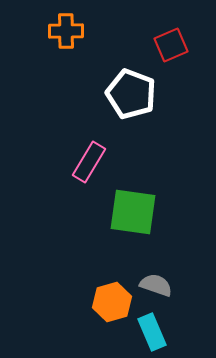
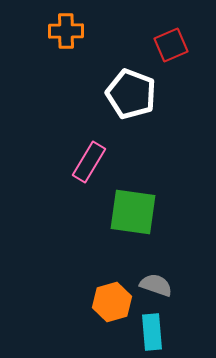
cyan rectangle: rotated 18 degrees clockwise
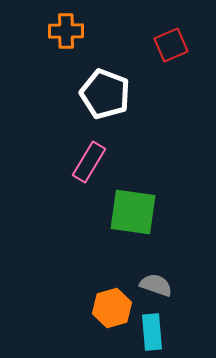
white pentagon: moved 26 px left
orange hexagon: moved 6 px down
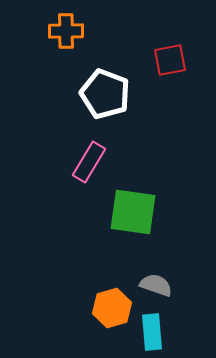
red square: moved 1 px left, 15 px down; rotated 12 degrees clockwise
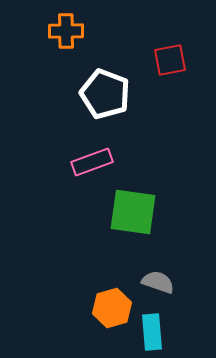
pink rectangle: moved 3 px right; rotated 39 degrees clockwise
gray semicircle: moved 2 px right, 3 px up
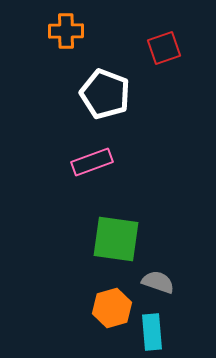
red square: moved 6 px left, 12 px up; rotated 8 degrees counterclockwise
green square: moved 17 px left, 27 px down
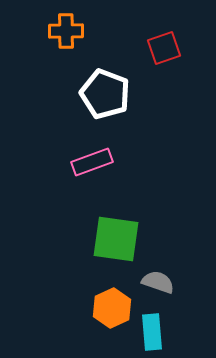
orange hexagon: rotated 9 degrees counterclockwise
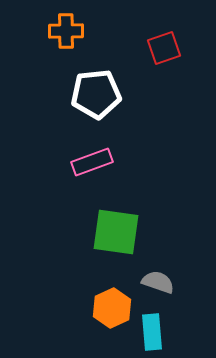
white pentagon: moved 9 px left; rotated 27 degrees counterclockwise
green square: moved 7 px up
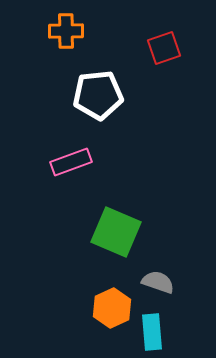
white pentagon: moved 2 px right, 1 px down
pink rectangle: moved 21 px left
green square: rotated 15 degrees clockwise
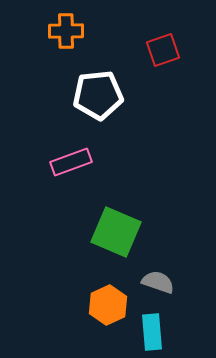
red square: moved 1 px left, 2 px down
orange hexagon: moved 4 px left, 3 px up
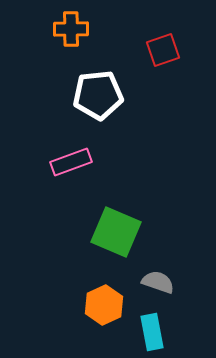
orange cross: moved 5 px right, 2 px up
orange hexagon: moved 4 px left
cyan rectangle: rotated 6 degrees counterclockwise
